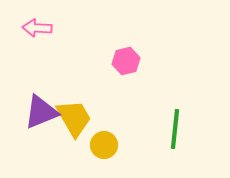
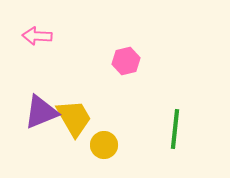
pink arrow: moved 8 px down
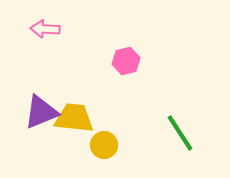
pink arrow: moved 8 px right, 7 px up
yellow trapezoid: rotated 54 degrees counterclockwise
green line: moved 5 px right, 4 px down; rotated 39 degrees counterclockwise
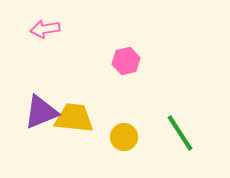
pink arrow: rotated 12 degrees counterclockwise
yellow circle: moved 20 px right, 8 px up
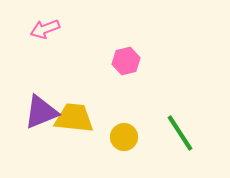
pink arrow: rotated 12 degrees counterclockwise
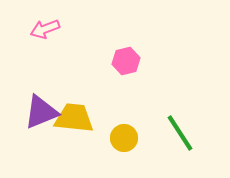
yellow circle: moved 1 px down
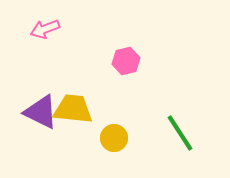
purple triangle: rotated 48 degrees clockwise
yellow trapezoid: moved 1 px left, 9 px up
yellow circle: moved 10 px left
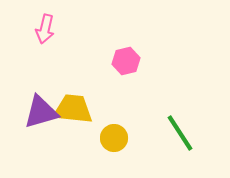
pink arrow: rotated 56 degrees counterclockwise
purple triangle: rotated 42 degrees counterclockwise
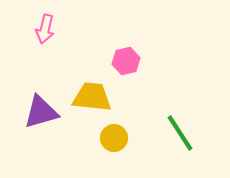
yellow trapezoid: moved 19 px right, 12 px up
